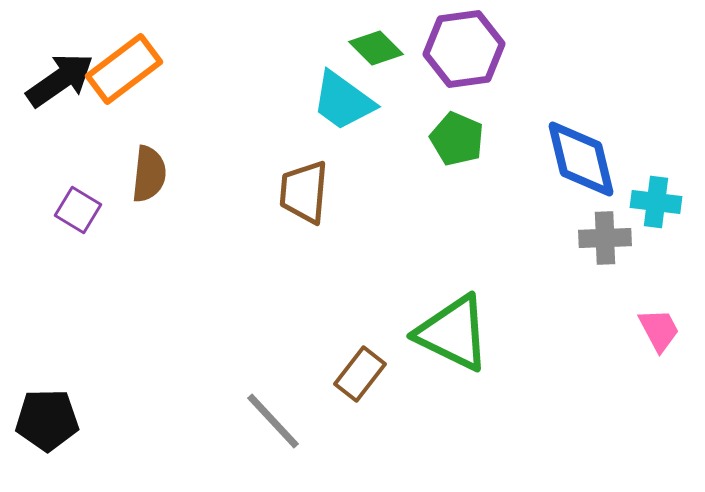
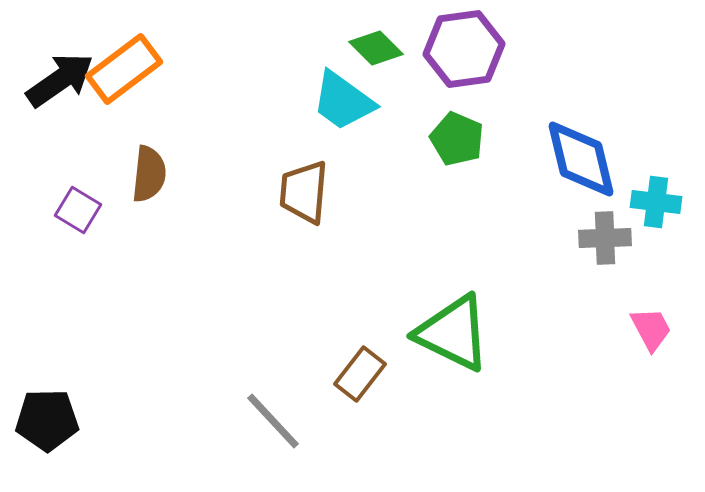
pink trapezoid: moved 8 px left, 1 px up
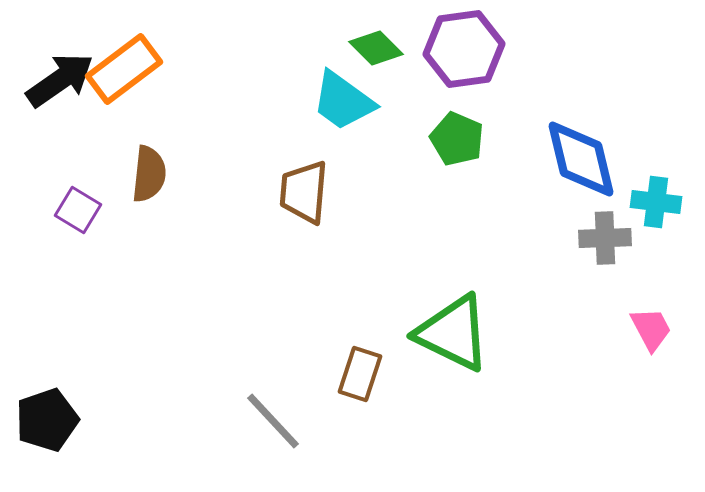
brown rectangle: rotated 20 degrees counterclockwise
black pentagon: rotated 18 degrees counterclockwise
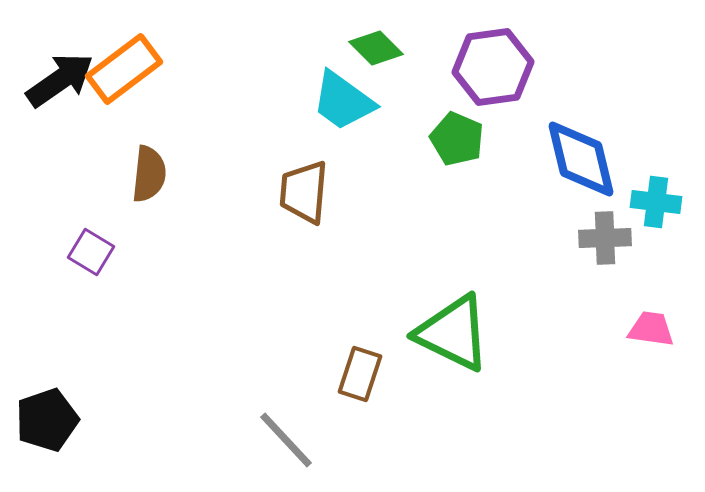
purple hexagon: moved 29 px right, 18 px down
purple square: moved 13 px right, 42 px down
pink trapezoid: rotated 54 degrees counterclockwise
gray line: moved 13 px right, 19 px down
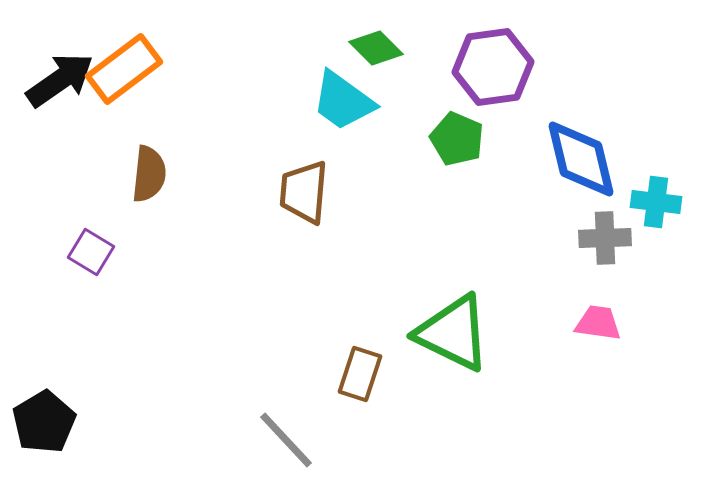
pink trapezoid: moved 53 px left, 6 px up
black pentagon: moved 3 px left, 2 px down; rotated 12 degrees counterclockwise
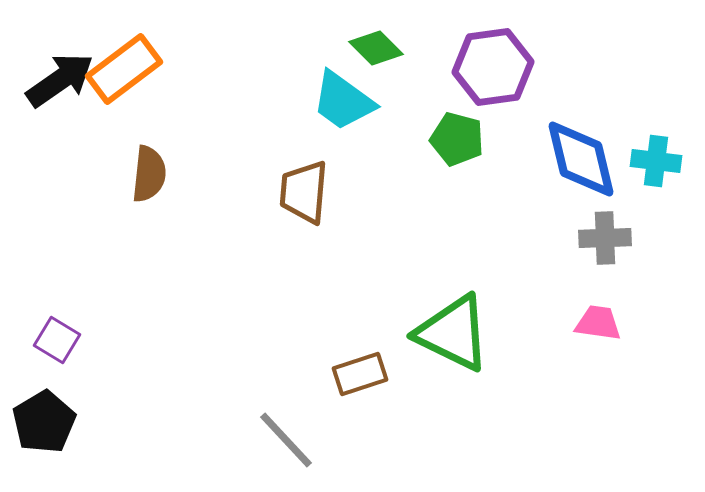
green pentagon: rotated 8 degrees counterclockwise
cyan cross: moved 41 px up
purple square: moved 34 px left, 88 px down
brown rectangle: rotated 54 degrees clockwise
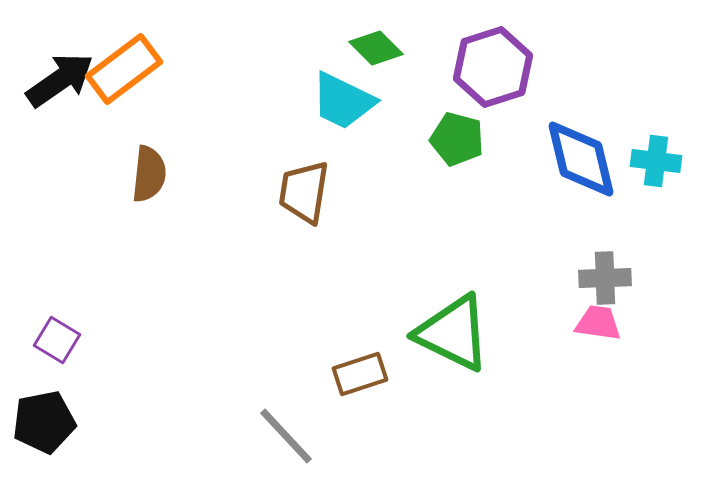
purple hexagon: rotated 10 degrees counterclockwise
cyan trapezoid: rotated 10 degrees counterclockwise
brown trapezoid: rotated 4 degrees clockwise
gray cross: moved 40 px down
black pentagon: rotated 20 degrees clockwise
gray line: moved 4 px up
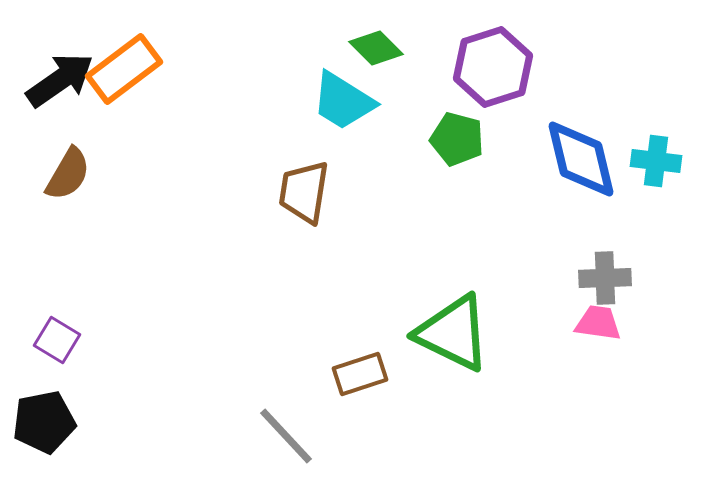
cyan trapezoid: rotated 6 degrees clockwise
brown semicircle: moved 81 px left; rotated 24 degrees clockwise
